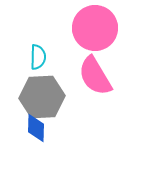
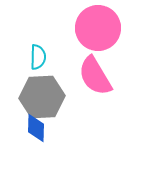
pink circle: moved 3 px right
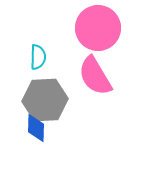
gray hexagon: moved 3 px right, 3 px down
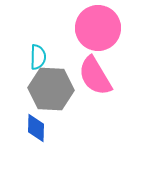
gray hexagon: moved 6 px right, 11 px up; rotated 6 degrees clockwise
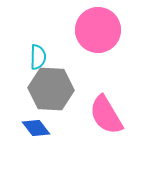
pink circle: moved 2 px down
pink semicircle: moved 11 px right, 39 px down
blue diamond: rotated 40 degrees counterclockwise
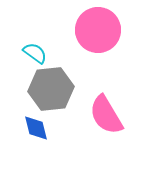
cyan semicircle: moved 3 px left, 4 px up; rotated 55 degrees counterclockwise
gray hexagon: rotated 9 degrees counterclockwise
blue diamond: rotated 24 degrees clockwise
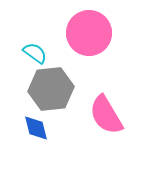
pink circle: moved 9 px left, 3 px down
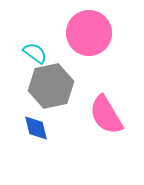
gray hexagon: moved 3 px up; rotated 6 degrees counterclockwise
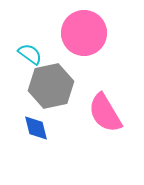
pink circle: moved 5 px left
cyan semicircle: moved 5 px left, 1 px down
pink semicircle: moved 1 px left, 2 px up
